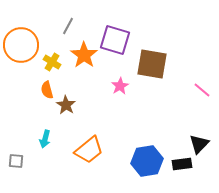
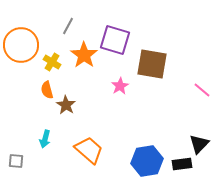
orange trapezoid: rotated 100 degrees counterclockwise
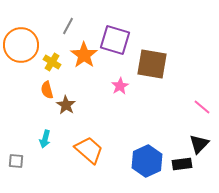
pink line: moved 17 px down
blue hexagon: rotated 16 degrees counterclockwise
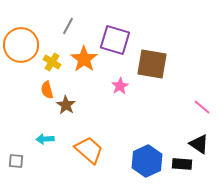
orange star: moved 4 px down
cyan arrow: rotated 72 degrees clockwise
black triangle: rotated 40 degrees counterclockwise
black rectangle: rotated 12 degrees clockwise
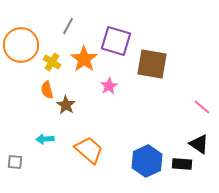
purple square: moved 1 px right, 1 px down
pink star: moved 11 px left
gray square: moved 1 px left, 1 px down
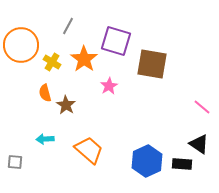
orange semicircle: moved 2 px left, 3 px down
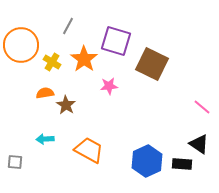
brown square: rotated 16 degrees clockwise
pink star: rotated 24 degrees clockwise
orange semicircle: rotated 96 degrees clockwise
orange trapezoid: rotated 12 degrees counterclockwise
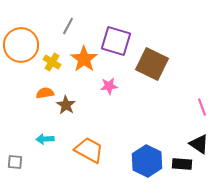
pink line: rotated 30 degrees clockwise
blue hexagon: rotated 8 degrees counterclockwise
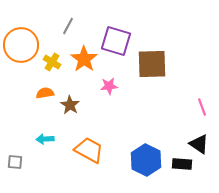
brown square: rotated 28 degrees counterclockwise
brown star: moved 4 px right
blue hexagon: moved 1 px left, 1 px up
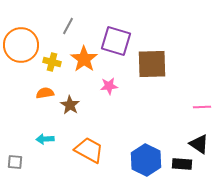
yellow cross: rotated 18 degrees counterclockwise
pink line: rotated 72 degrees counterclockwise
